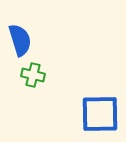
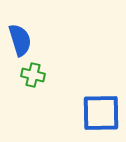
blue square: moved 1 px right, 1 px up
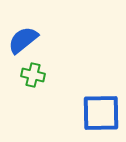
blue semicircle: moved 3 px right; rotated 112 degrees counterclockwise
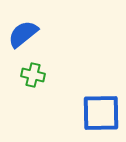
blue semicircle: moved 6 px up
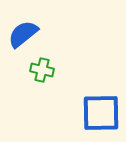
green cross: moved 9 px right, 5 px up
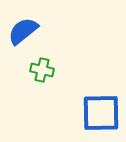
blue semicircle: moved 3 px up
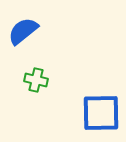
green cross: moved 6 px left, 10 px down
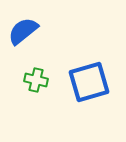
blue square: moved 12 px left, 31 px up; rotated 15 degrees counterclockwise
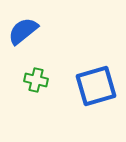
blue square: moved 7 px right, 4 px down
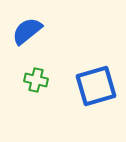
blue semicircle: moved 4 px right
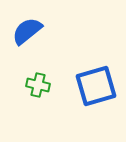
green cross: moved 2 px right, 5 px down
